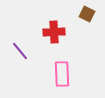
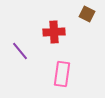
pink rectangle: rotated 10 degrees clockwise
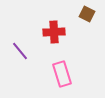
pink rectangle: rotated 25 degrees counterclockwise
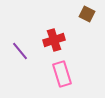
red cross: moved 8 px down; rotated 15 degrees counterclockwise
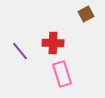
brown square: moved 1 px left; rotated 35 degrees clockwise
red cross: moved 1 px left, 3 px down; rotated 20 degrees clockwise
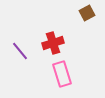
brown square: moved 1 px right, 1 px up
red cross: rotated 20 degrees counterclockwise
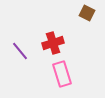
brown square: rotated 35 degrees counterclockwise
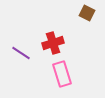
purple line: moved 1 px right, 2 px down; rotated 18 degrees counterclockwise
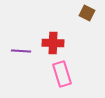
red cross: rotated 20 degrees clockwise
purple line: moved 2 px up; rotated 30 degrees counterclockwise
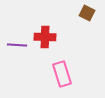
red cross: moved 8 px left, 6 px up
purple line: moved 4 px left, 6 px up
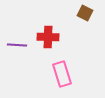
brown square: moved 2 px left
red cross: moved 3 px right
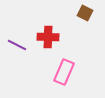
purple line: rotated 24 degrees clockwise
pink rectangle: moved 2 px right, 2 px up; rotated 40 degrees clockwise
